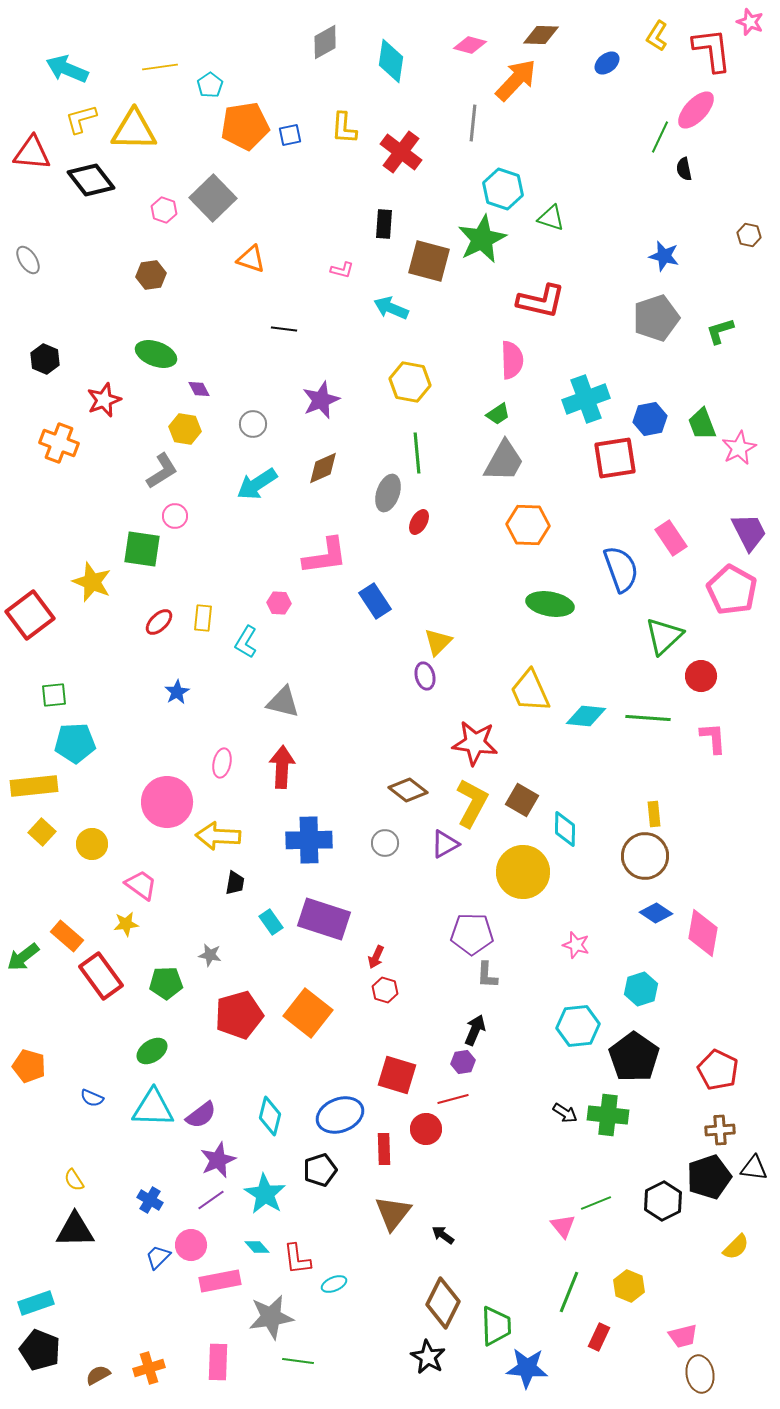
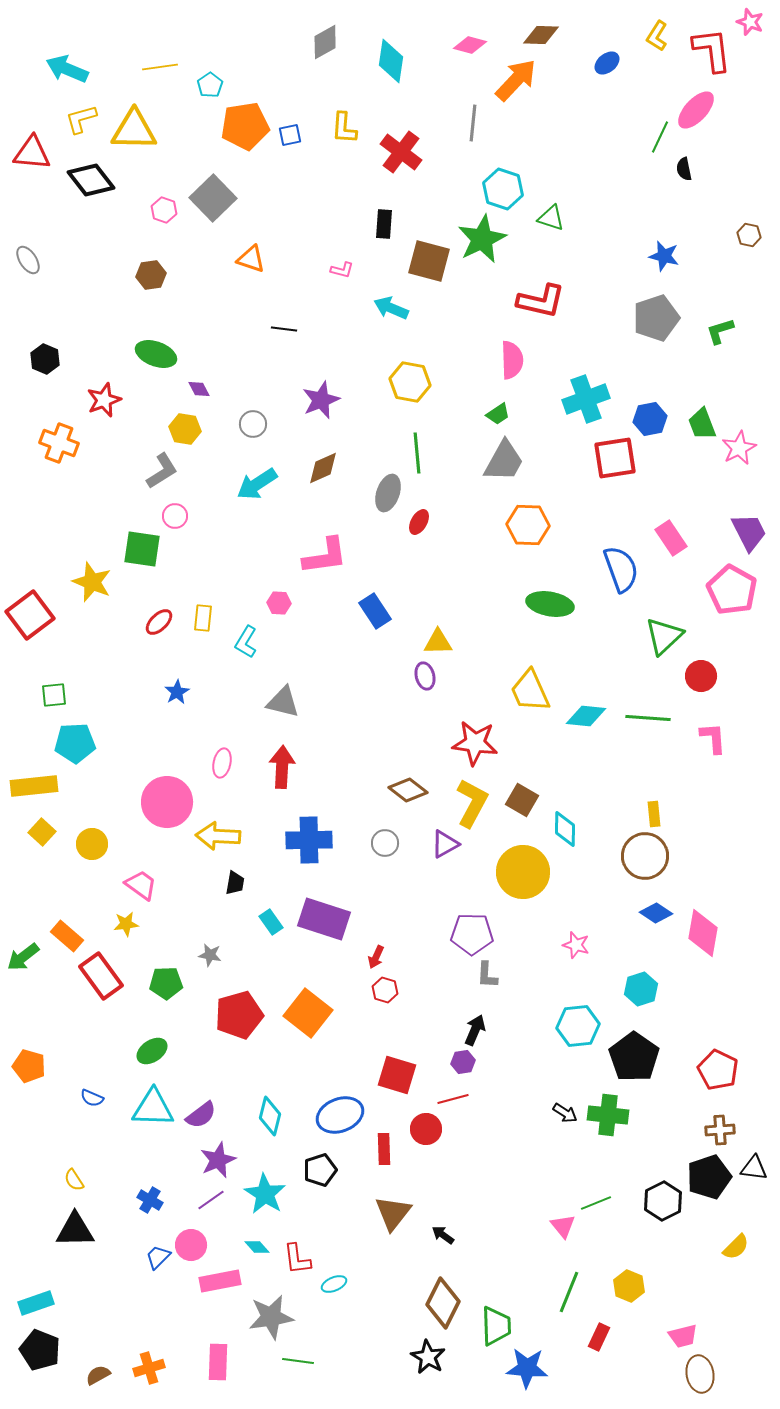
blue rectangle at (375, 601): moved 10 px down
yellow triangle at (438, 642): rotated 44 degrees clockwise
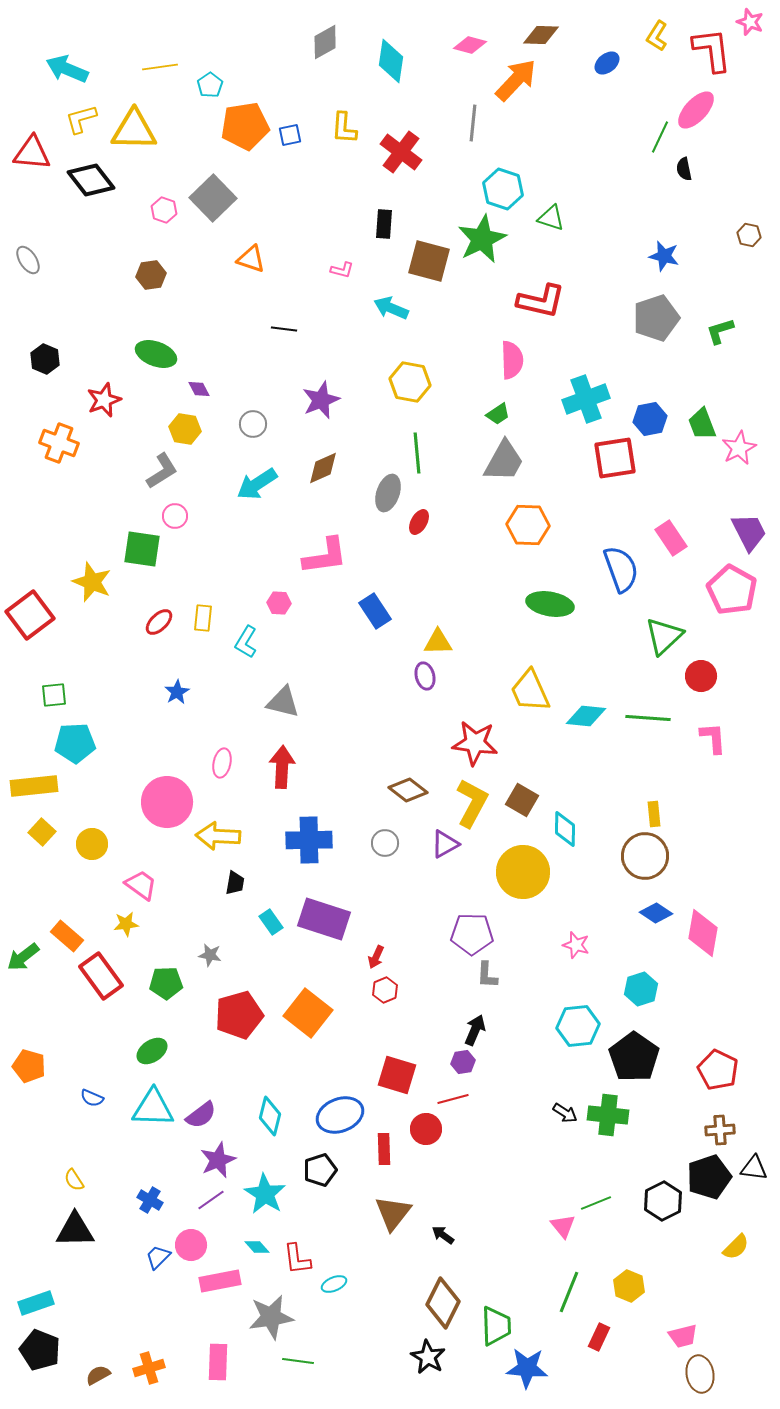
red hexagon at (385, 990): rotated 20 degrees clockwise
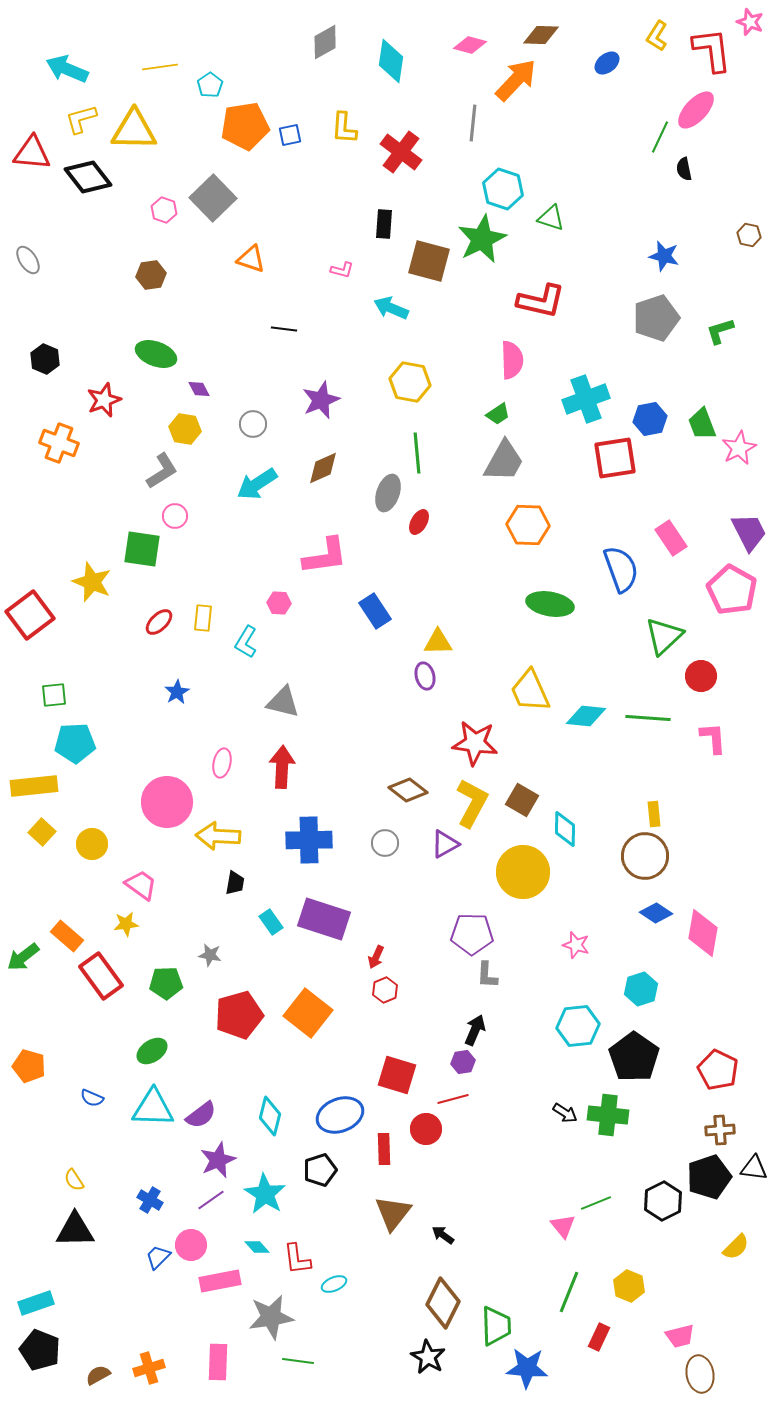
black diamond at (91, 180): moved 3 px left, 3 px up
pink trapezoid at (683, 1336): moved 3 px left
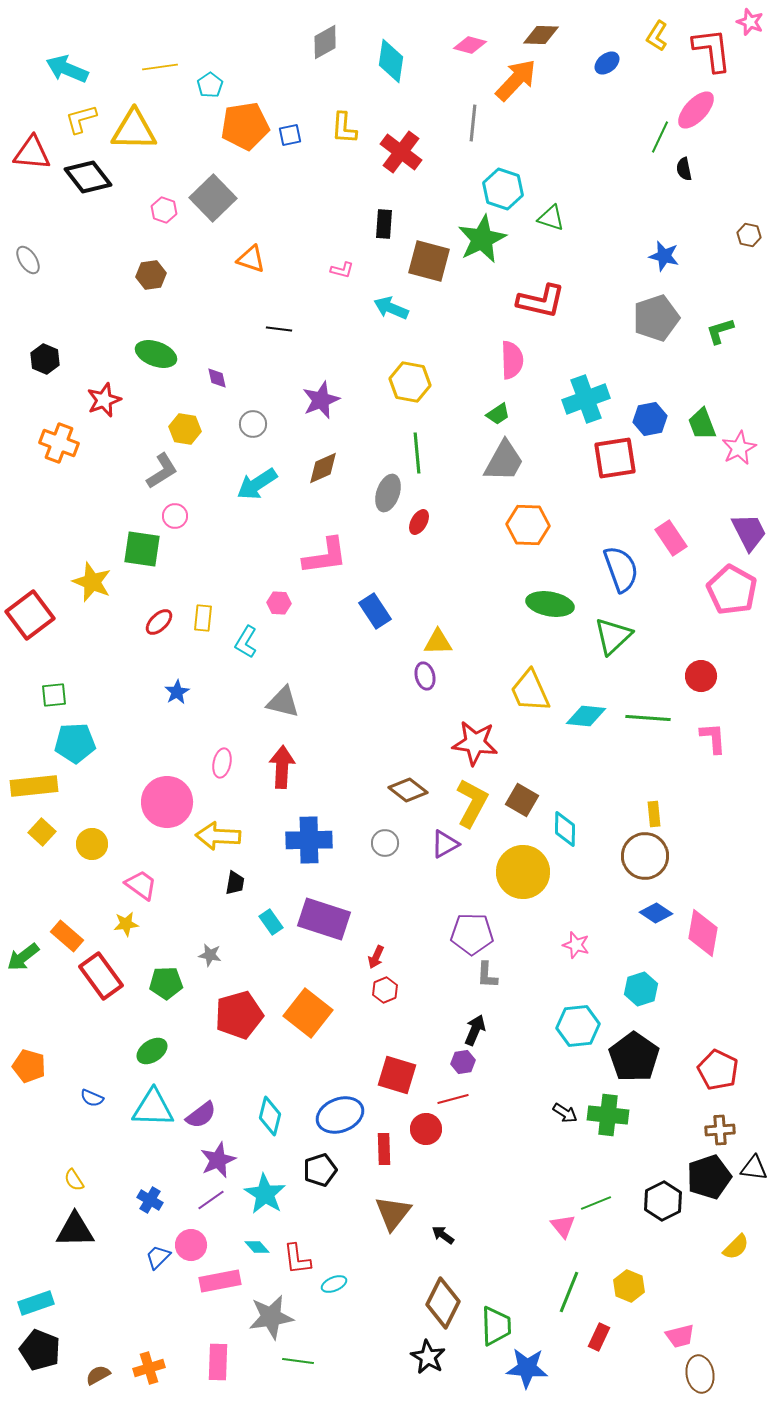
black line at (284, 329): moved 5 px left
purple diamond at (199, 389): moved 18 px right, 11 px up; rotated 15 degrees clockwise
green triangle at (664, 636): moved 51 px left
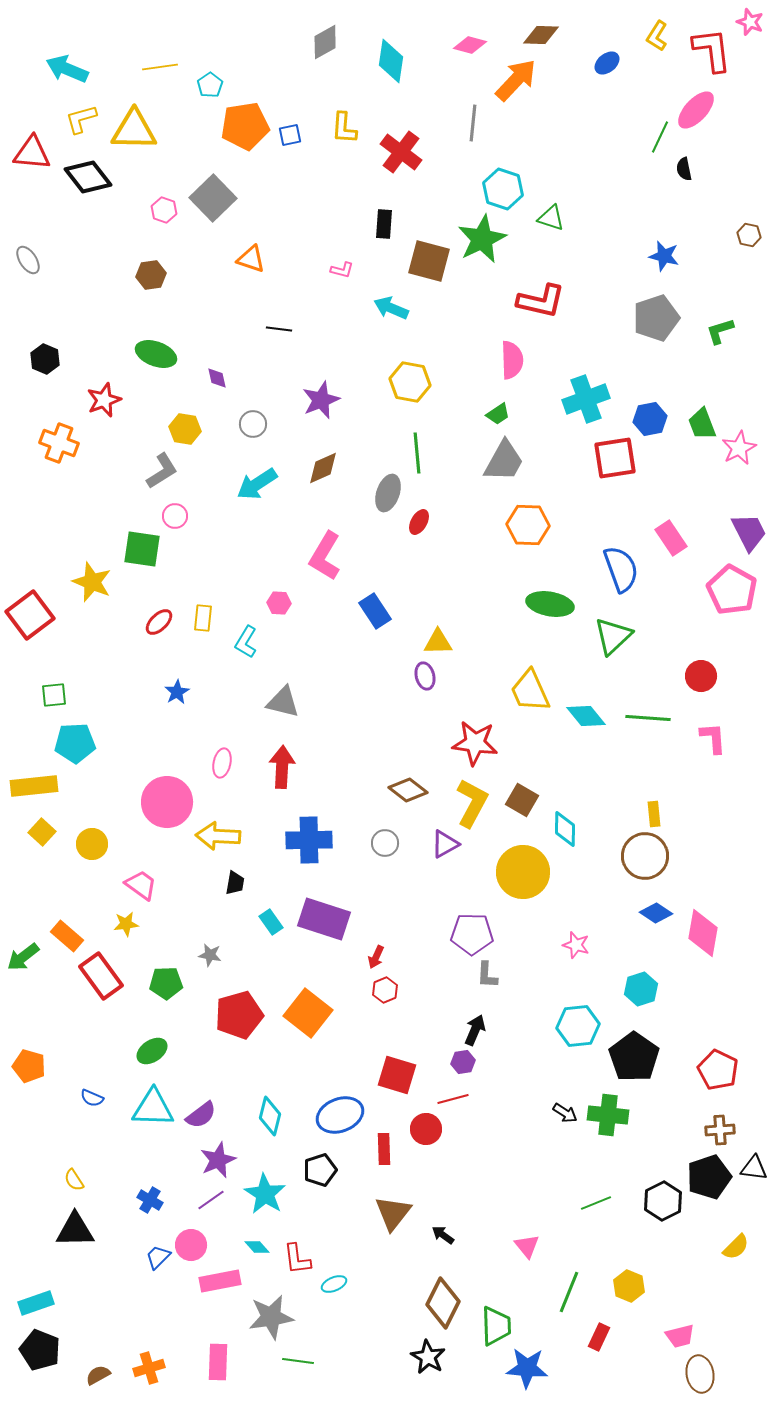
pink L-shape at (325, 556): rotated 129 degrees clockwise
cyan diamond at (586, 716): rotated 45 degrees clockwise
pink triangle at (563, 1226): moved 36 px left, 20 px down
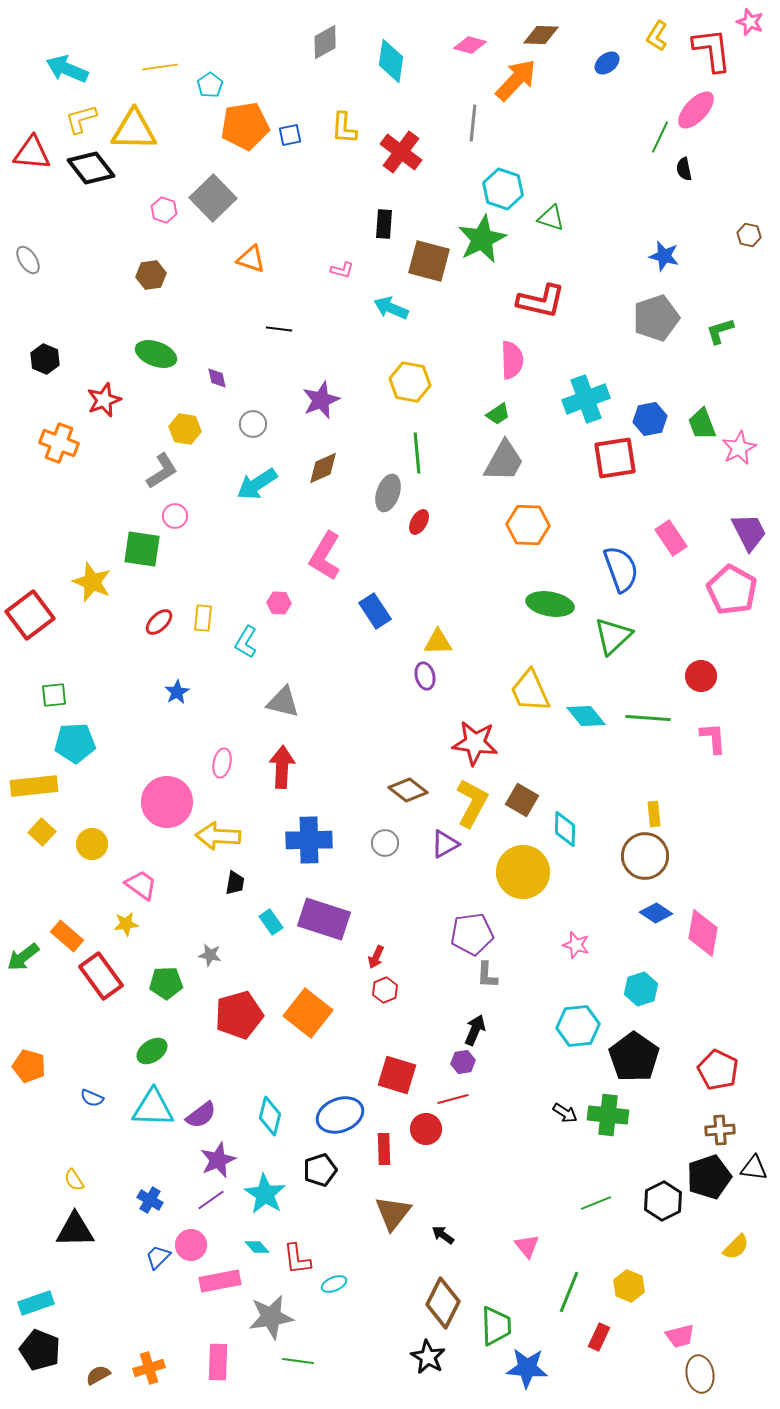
black diamond at (88, 177): moved 3 px right, 9 px up
purple pentagon at (472, 934): rotated 9 degrees counterclockwise
